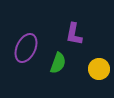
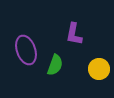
purple ellipse: moved 2 px down; rotated 44 degrees counterclockwise
green semicircle: moved 3 px left, 2 px down
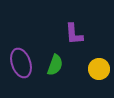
purple L-shape: rotated 15 degrees counterclockwise
purple ellipse: moved 5 px left, 13 px down
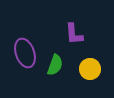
purple ellipse: moved 4 px right, 10 px up
yellow circle: moved 9 px left
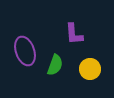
purple ellipse: moved 2 px up
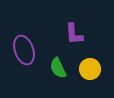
purple ellipse: moved 1 px left, 1 px up
green semicircle: moved 3 px right, 3 px down; rotated 135 degrees clockwise
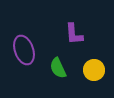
yellow circle: moved 4 px right, 1 px down
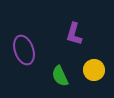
purple L-shape: rotated 20 degrees clockwise
green semicircle: moved 2 px right, 8 px down
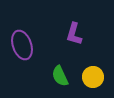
purple ellipse: moved 2 px left, 5 px up
yellow circle: moved 1 px left, 7 px down
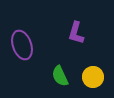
purple L-shape: moved 2 px right, 1 px up
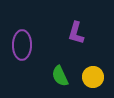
purple ellipse: rotated 20 degrees clockwise
